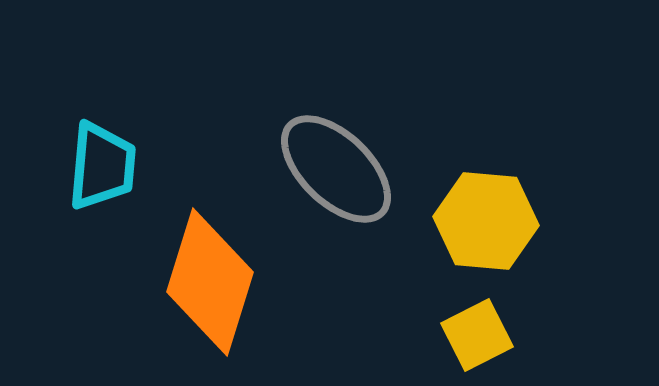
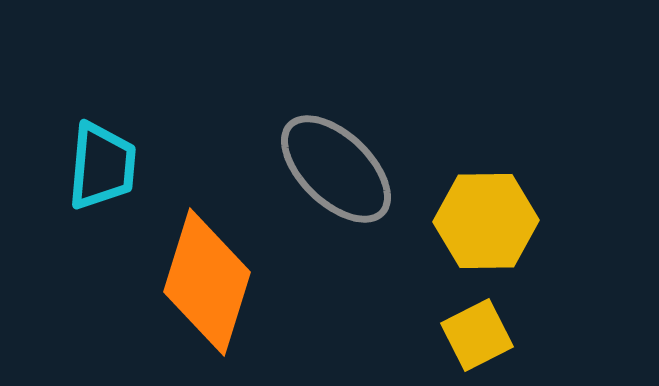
yellow hexagon: rotated 6 degrees counterclockwise
orange diamond: moved 3 px left
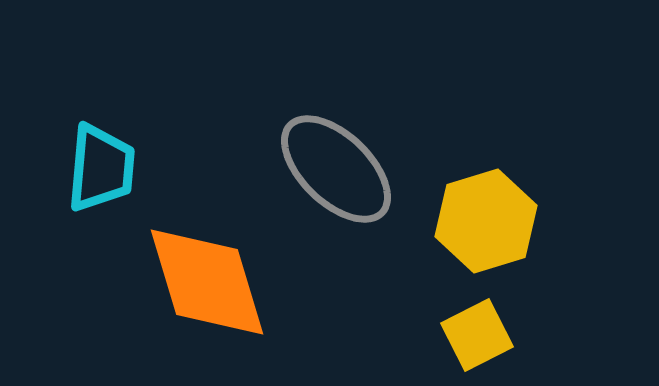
cyan trapezoid: moved 1 px left, 2 px down
yellow hexagon: rotated 16 degrees counterclockwise
orange diamond: rotated 34 degrees counterclockwise
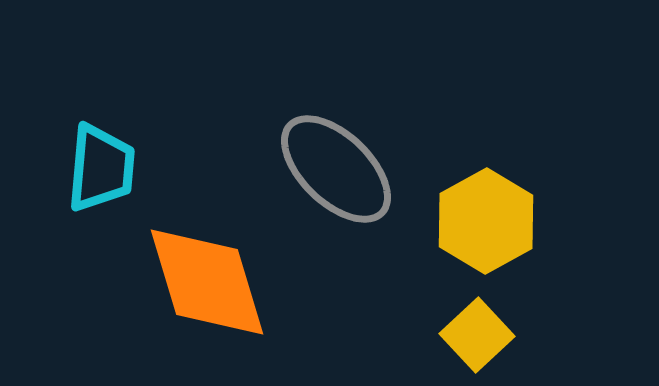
yellow hexagon: rotated 12 degrees counterclockwise
yellow square: rotated 16 degrees counterclockwise
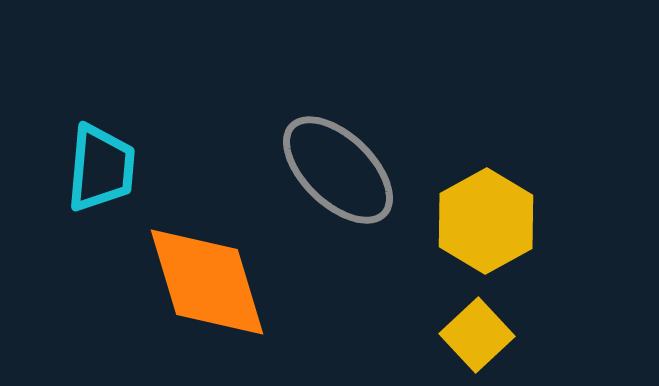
gray ellipse: moved 2 px right, 1 px down
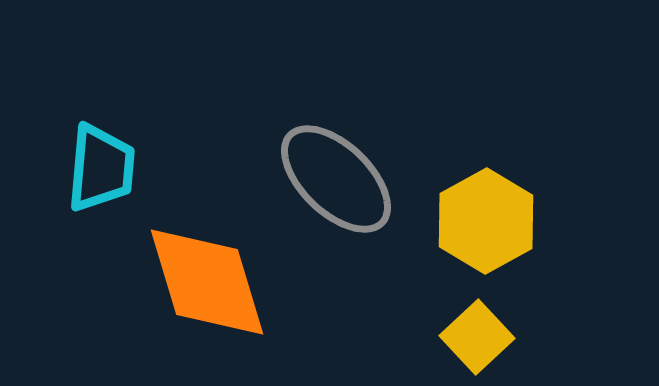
gray ellipse: moved 2 px left, 9 px down
yellow square: moved 2 px down
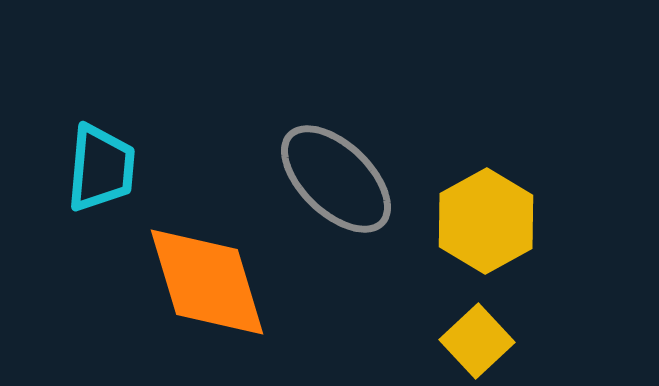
yellow square: moved 4 px down
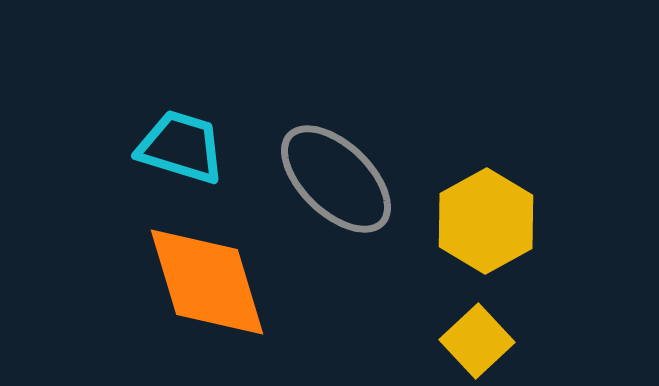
cyan trapezoid: moved 80 px right, 21 px up; rotated 78 degrees counterclockwise
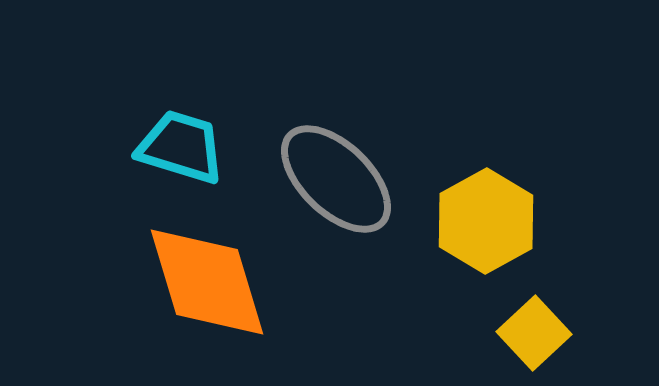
yellow square: moved 57 px right, 8 px up
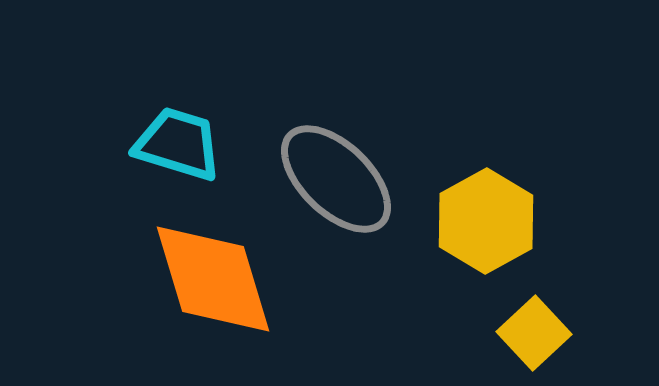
cyan trapezoid: moved 3 px left, 3 px up
orange diamond: moved 6 px right, 3 px up
